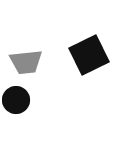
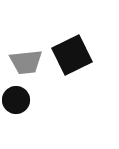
black square: moved 17 px left
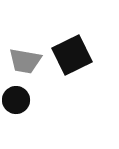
gray trapezoid: moved 1 px left, 1 px up; rotated 16 degrees clockwise
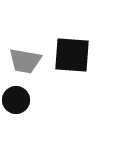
black square: rotated 30 degrees clockwise
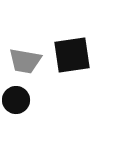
black square: rotated 12 degrees counterclockwise
